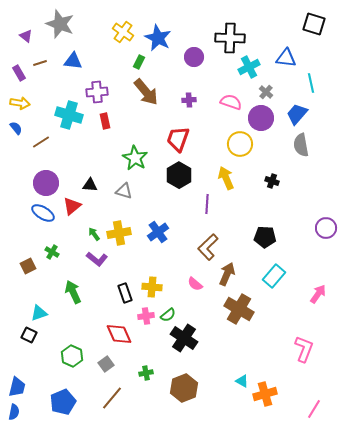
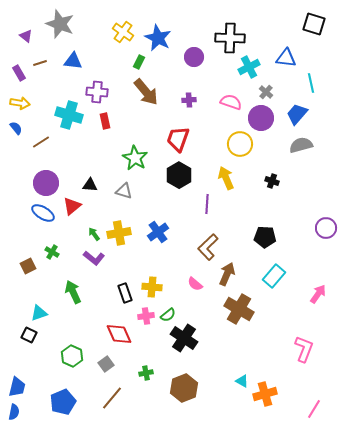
purple cross at (97, 92): rotated 10 degrees clockwise
gray semicircle at (301, 145): rotated 85 degrees clockwise
purple L-shape at (97, 259): moved 3 px left, 1 px up
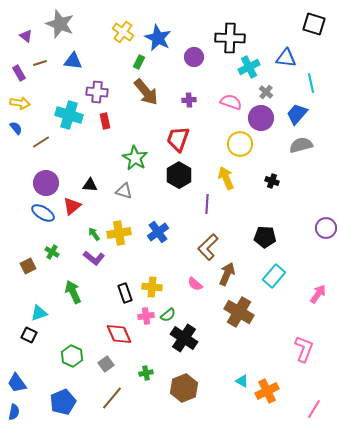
brown cross at (239, 309): moved 3 px down
blue trapezoid at (17, 387): moved 4 px up; rotated 130 degrees clockwise
orange cross at (265, 394): moved 2 px right, 3 px up; rotated 10 degrees counterclockwise
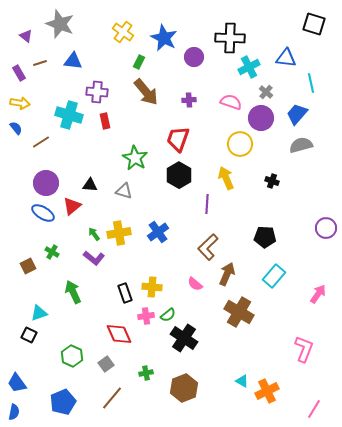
blue star at (158, 38): moved 6 px right
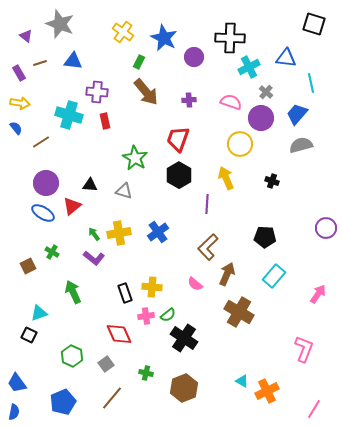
green cross at (146, 373): rotated 24 degrees clockwise
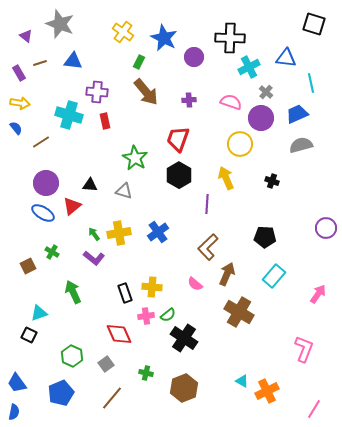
blue trapezoid at (297, 114): rotated 25 degrees clockwise
blue pentagon at (63, 402): moved 2 px left, 9 px up
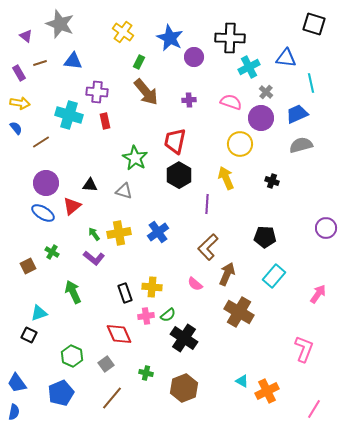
blue star at (164, 38): moved 6 px right
red trapezoid at (178, 139): moved 3 px left, 2 px down; rotated 8 degrees counterclockwise
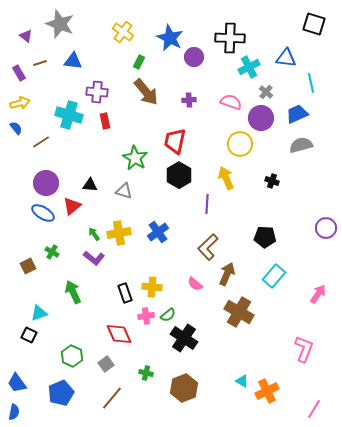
yellow arrow at (20, 103): rotated 24 degrees counterclockwise
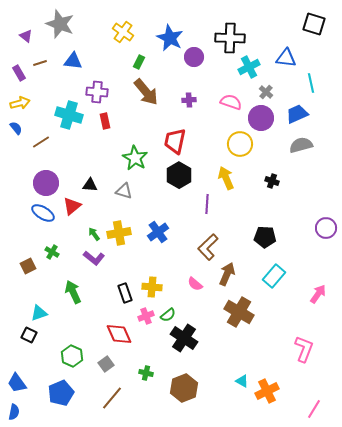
pink cross at (146, 316): rotated 14 degrees counterclockwise
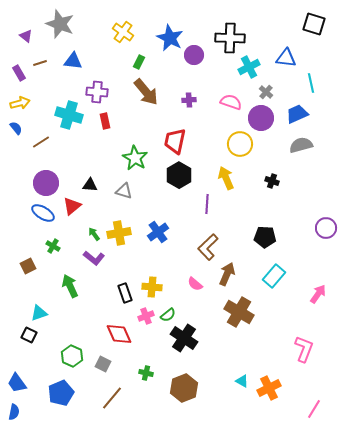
purple circle at (194, 57): moved 2 px up
green cross at (52, 252): moved 1 px right, 6 px up
green arrow at (73, 292): moved 3 px left, 6 px up
gray square at (106, 364): moved 3 px left; rotated 28 degrees counterclockwise
orange cross at (267, 391): moved 2 px right, 3 px up
